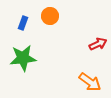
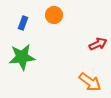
orange circle: moved 4 px right, 1 px up
green star: moved 1 px left, 1 px up
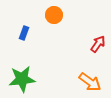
blue rectangle: moved 1 px right, 10 px down
red arrow: rotated 30 degrees counterclockwise
green star: moved 22 px down
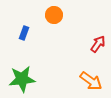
orange arrow: moved 1 px right, 1 px up
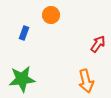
orange circle: moved 3 px left
orange arrow: moved 5 px left; rotated 40 degrees clockwise
